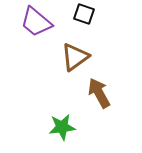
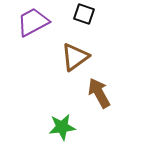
purple trapezoid: moved 3 px left; rotated 112 degrees clockwise
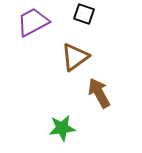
green star: moved 1 px down
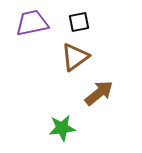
black square: moved 5 px left, 8 px down; rotated 30 degrees counterclockwise
purple trapezoid: moved 1 px left, 1 px down; rotated 16 degrees clockwise
brown arrow: rotated 80 degrees clockwise
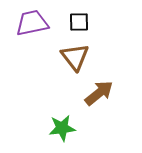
black square: rotated 10 degrees clockwise
brown triangle: rotated 32 degrees counterclockwise
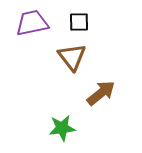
brown triangle: moved 3 px left
brown arrow: moved 2 px right
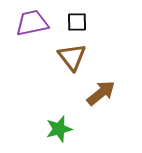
black square: moved 2 px left
green star: moved 3 px left, 1 px down; rotated 8 degrees counterclockwise
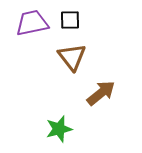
black square: moved 7 px left, 2 px up
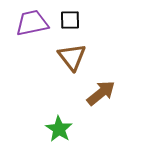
green star: rotated 24 degrees counterclockwise
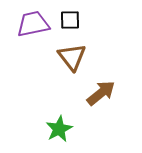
purple trapezoid: moved 1 px right, 1 px down
green star: rotated 12 degrees clockwise
